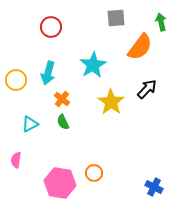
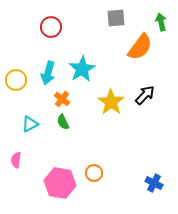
cyan star: moved 11 px left, 4 px down
black arrow: moved 2 px left, 6 px down
blue cross: moved 4 px up
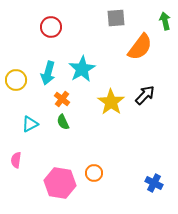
green arrow: moved 4 px right, 1 px up
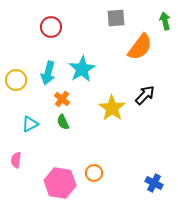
yellow star: moved 1 px right, 6 px down
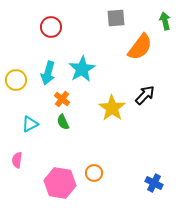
pink semicircle: moved 1 px right
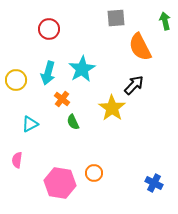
red circle: moved 2 px left, 2 px down
orange semicircle: rotated 116 degrees clockwise
black arrow: moved 11 px left, 10 px up
green semicircle: moved 10 px right
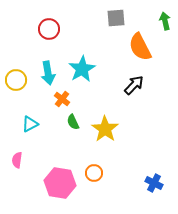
cyan arrow: rotated 25 degrees counterclockwise
yellow star: moved 7 px left, 21 px down
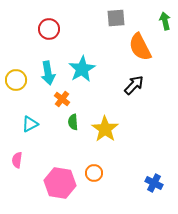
green semicircle: rotated 21 degrees clockwise
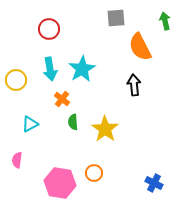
cyan arrow: moved 2 px right, 4 px up
black arrow: rotated 50 degrees counterclockwise
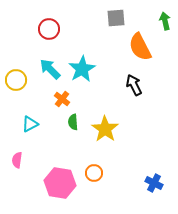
cyan arrow: rotated 145 degrees clockwise
black arrow: rotated 20 degrees counterclockwise
